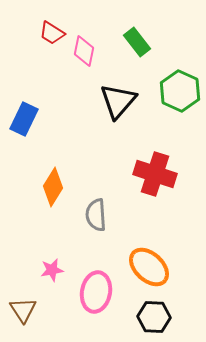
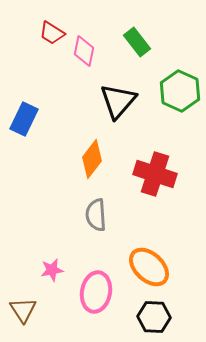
orange diamond: moved 39 px right, 28 px up; rotated 6 degrees clockwise
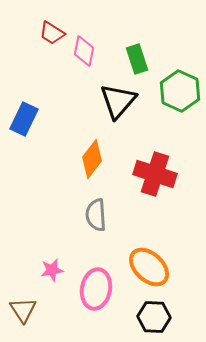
green rectangle: moved 17 px down; rotated 20 degrees clockwise
pink ellipse: moved 3 px up
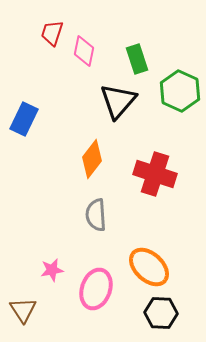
red trapezoid: rotated 76 degrees clockwise
pink ellipse: rotated 9 degrees clockwise
black hexagon: moved 7 px right, 4 px up
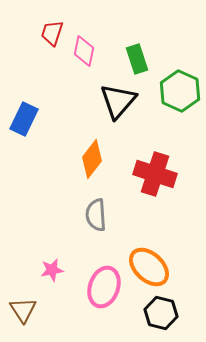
pink ellipse: moved 8 px right, 2 px up
black hexagon: rotated 12 degrees clockwise
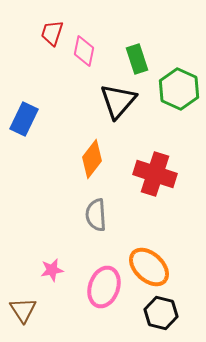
green hexagon: moved 1 px left, 2 px up
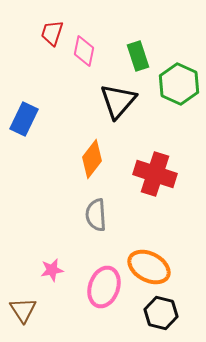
green rectangle: moved 1 px right, 3 px up
green hexagon: moved 5 px up
orange ellipse: rotated 15 degrees counterclockwise
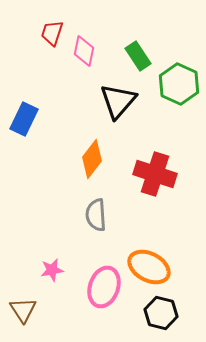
green rectangle: rotated 16 degrees counterclockwise
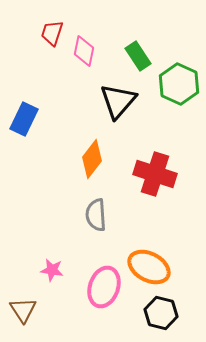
pink star: rotated 20 degrees clockwise
